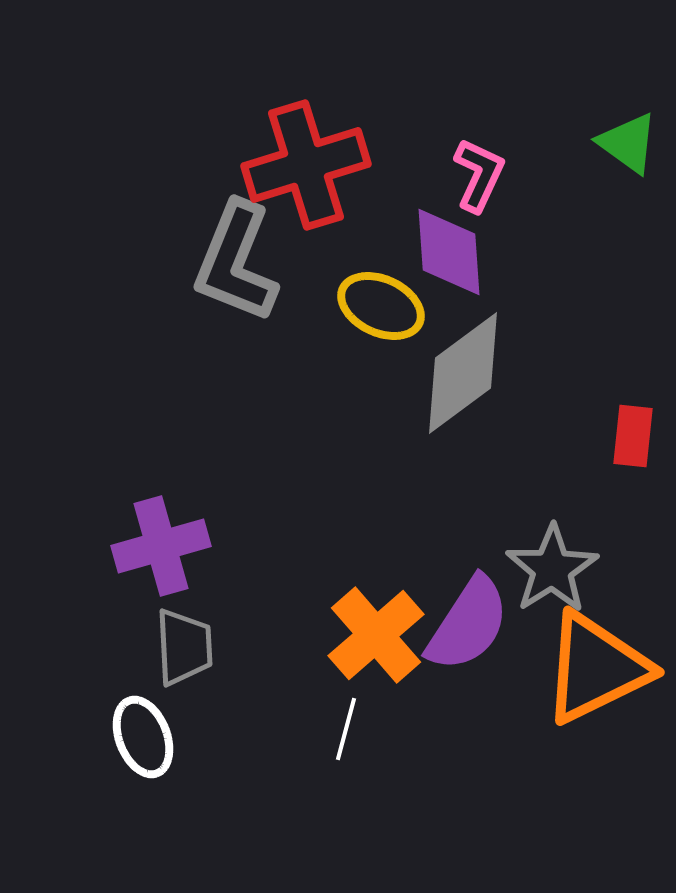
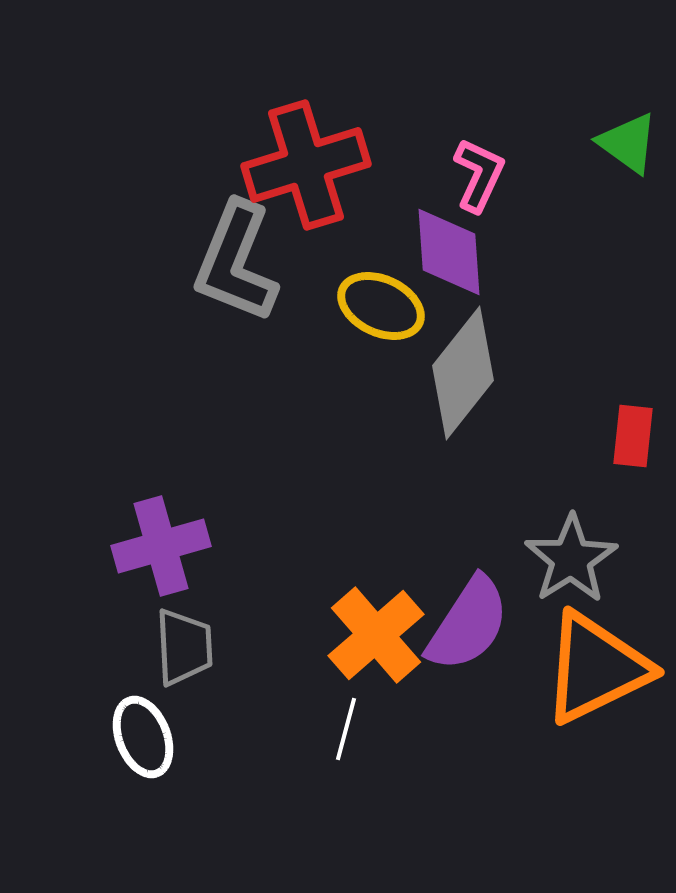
gray diamond: rotated 15 degrees counterclockwise
gray star: moved 19 px right, 10 px up
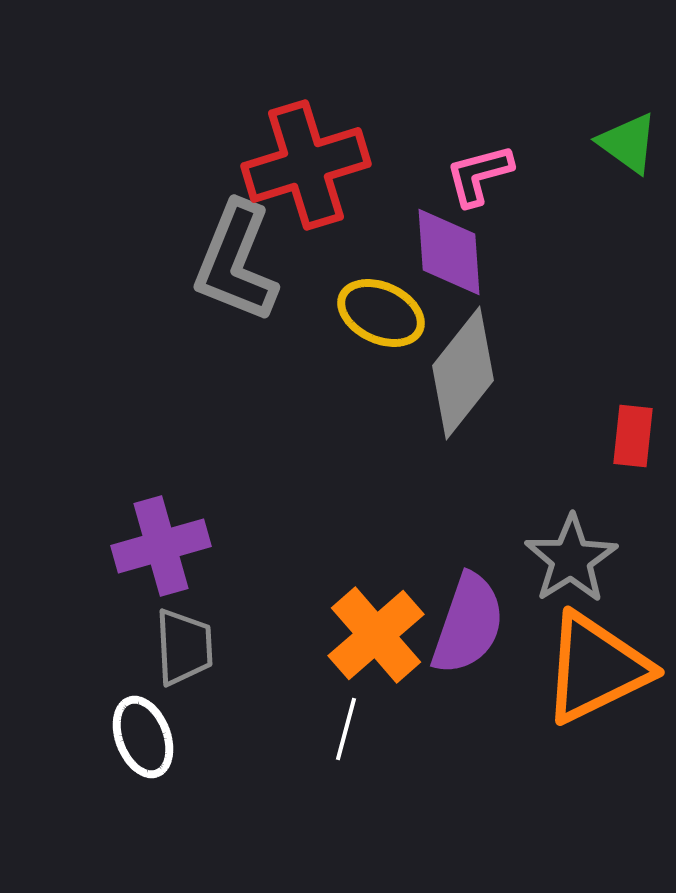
pink L-shape: rotated 130 degrees counterclockwise
yellow ellipse: moved 7 px down
purple semicircle: rotated 14 degrees counterclockwise
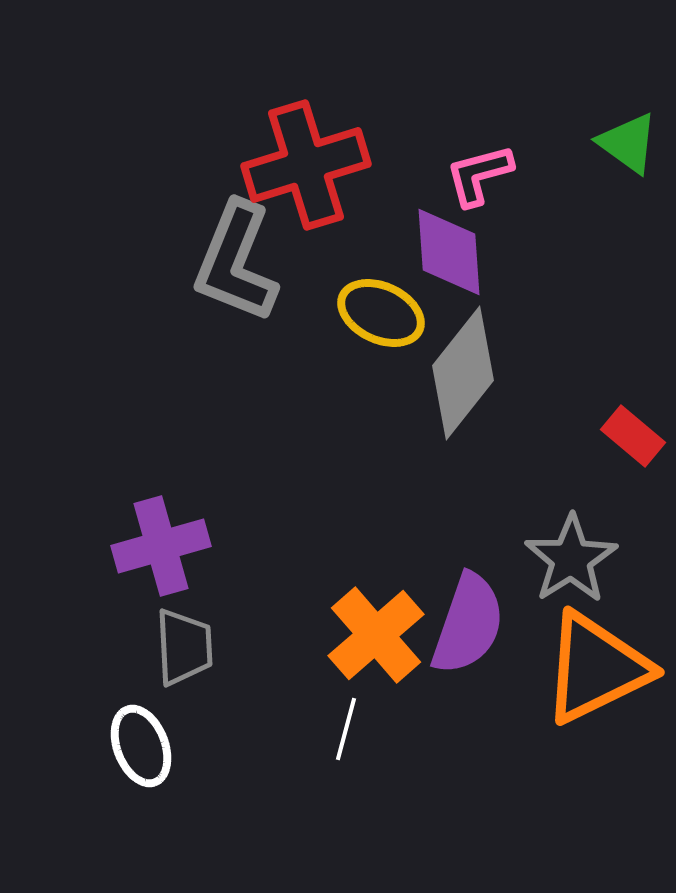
red rectangle: rotated 56 degrees counterclockwise
white ellipse: moved 2 px left, 9 px down
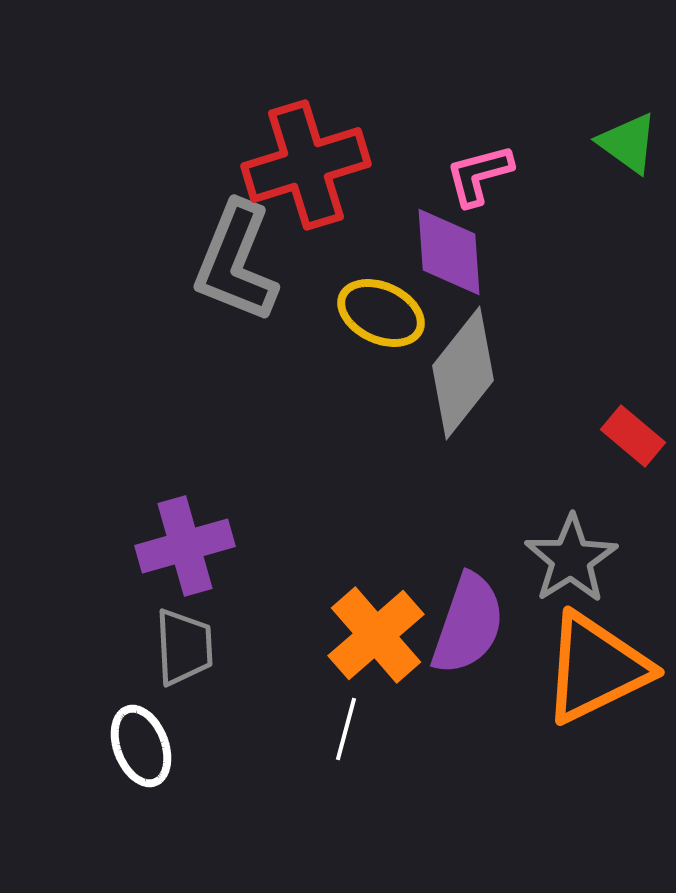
purple cross: moved 24 px right
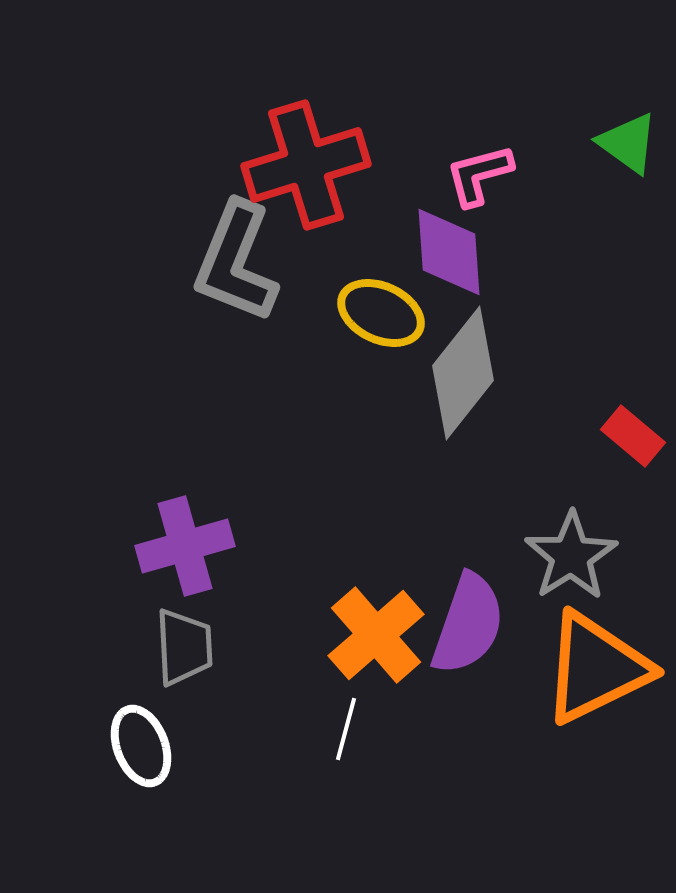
gray star: moved 3 px up
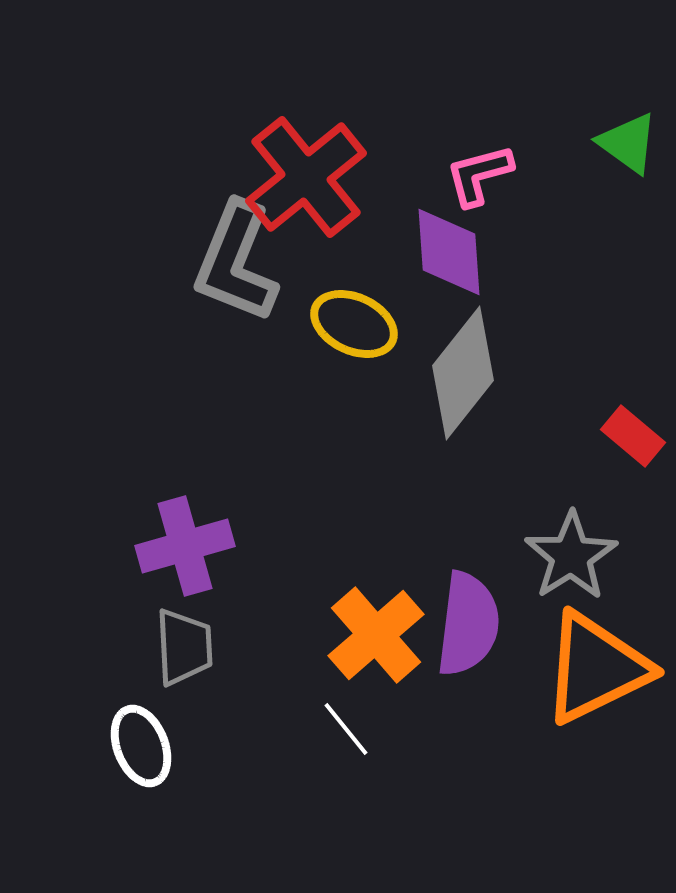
red cross: moved 12 px down; rotated 22 degrees counterclockwise
yellow ellipse: moved 27 px left, 11 px down
purple semicircle: rotated 12 degrees counterclockwise
white line: rotated 54 degrees counterclockwise
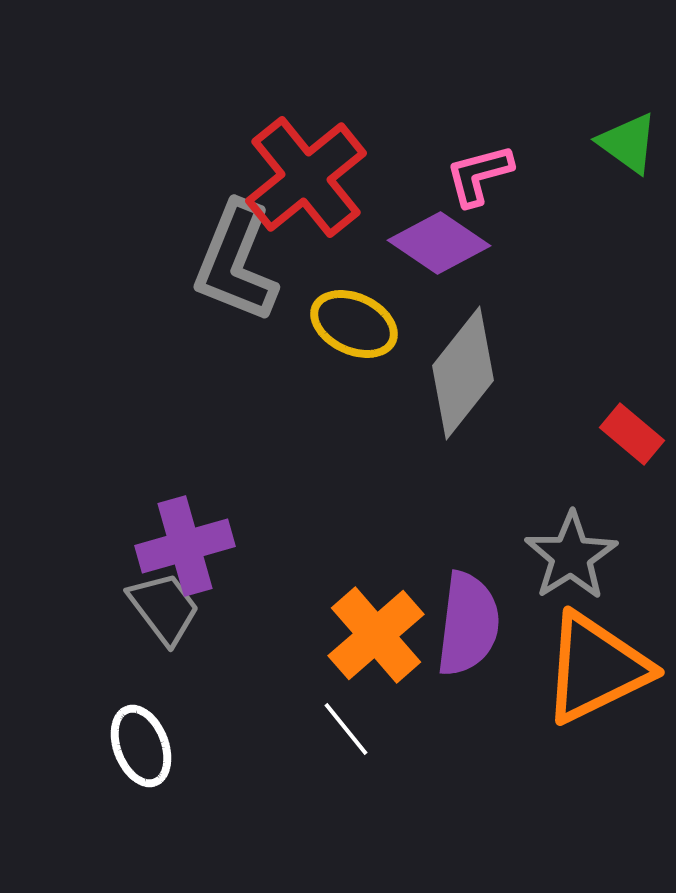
purple diamond: moved 10 px left, 9 px up; rotated 52 degrees counterclockwise
red rectangle: moved 1 px left, 2 px up
gray trapezoid: moved 20 px left, 39 px up; rotated 34 degrees counterclockwise
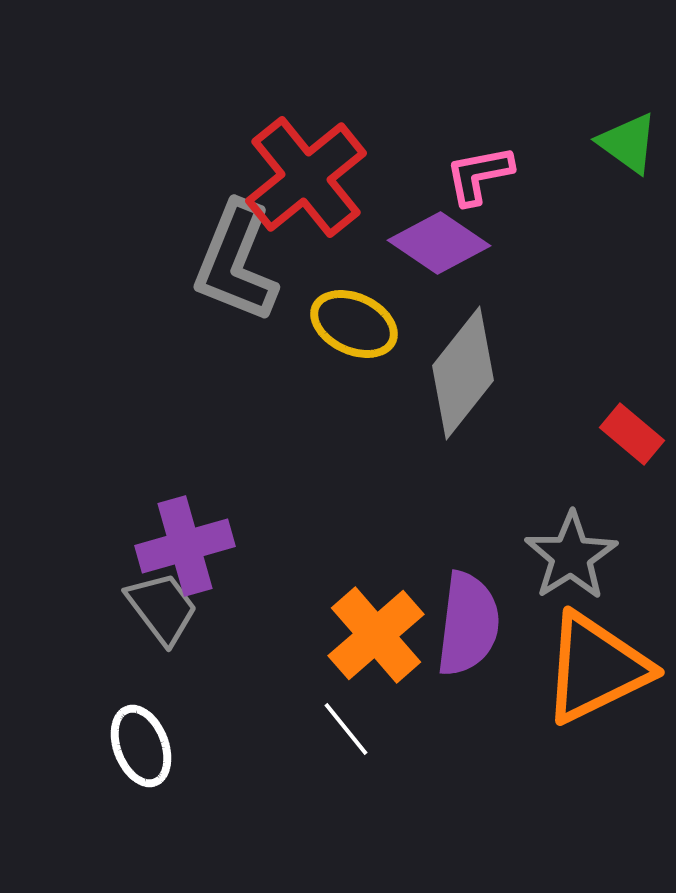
pink L-shape: rotated 4 degrees clockwise
gray trapezoid: moved 2 px left
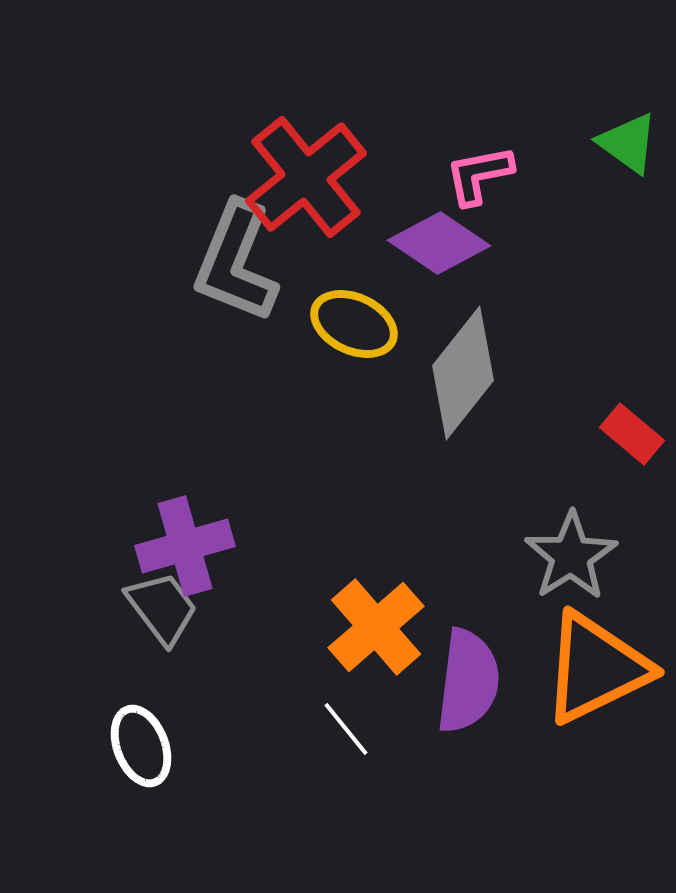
purple semicircle: moved 57 px down
orange cross: moved 8 px up
